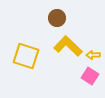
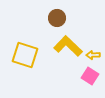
yellow square: moved 1 px left, 1 px up
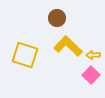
pink square: moved 1 px right, 1 px up; rotated 12 degrees clockwise
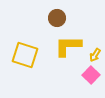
yellow L-shape: rotated 44 degrees counterclockwise
yellow arrow: moved 2 px right; rotated 56 degrees counterclockwise
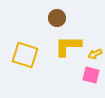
yellow arrow: moved 1 px up; rotated 32 degrees clockwise
pink square: rotated 30 degrees counterclockwise
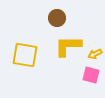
yellow square: rotated 8 degrees counterclockwise
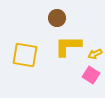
pink square: rotated 18 degrees clockwise
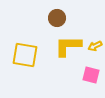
yellow arrow: moved 8 px up
pink square: rotated 18 degrees counterclockwise
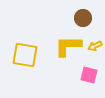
brown circle: moved 26 px right
pink square: moved 2 px left
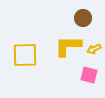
yellow arrow: moved 1 px left, 3 px down
yellow square: rotated 12 degrees counterclockwise
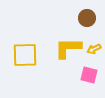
brown circle: moved 4 px right
yellow L-shape: moved 2 px down
